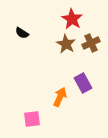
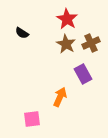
red star: moved 5 px left
purple rectangle: moved 9 px up
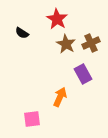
red star: moved 10 px left
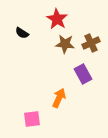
brown star: moved 1 px left; rotated 24 degrees counterclockwise
orange arrow: moved 1 px left, 1 px down
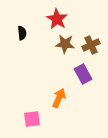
black semicircle: rotated 128 degrees counterclockwise
brown cross: moved 2 px down
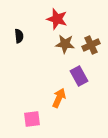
red star: rotated 15 degrees counterclockwise
black semicircle: moved 3 px left, 3 px down
purple rectangle: moved 4 px left, 2 px down
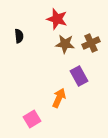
brown cross: moved 2 px up
pink square: rotated 24 degrees counterclockwise
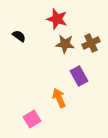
black semicircle: rotated 48 degrees counterclockwise
orange arrow: rotated 48 degrees counterclockwise
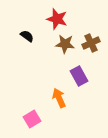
black semicircle: moved 8 px right
